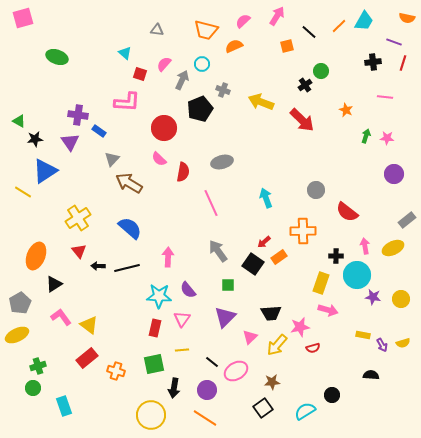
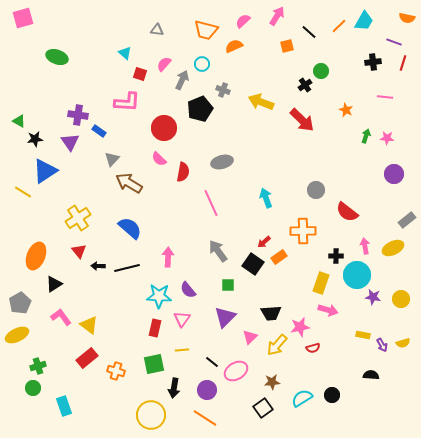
cyan semicircle at (305, 411): moved 3 px left, 13 px up
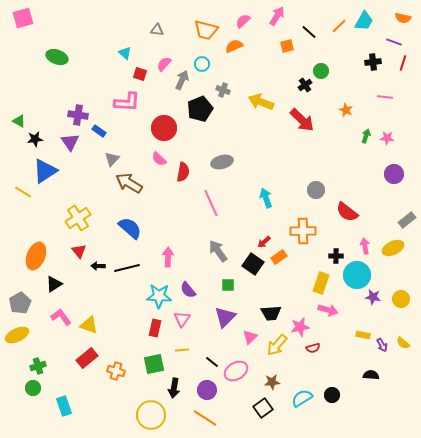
orange semicircle at (407, 18): moved 4 px left
yellow triangle at (89, 325): rotated 18 degrees counterclockwise
yellow semicircle at (403, 343): rotated 56 degrees clockwise
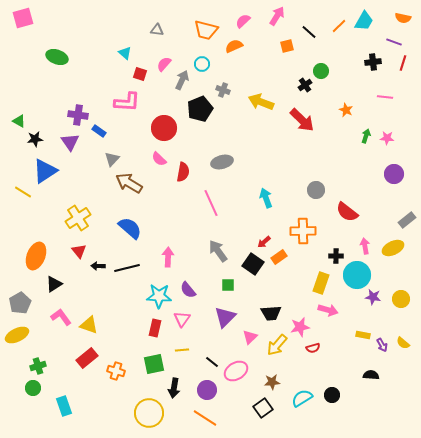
yellow circle at (151, 415): moved 2 px left, 2 px up
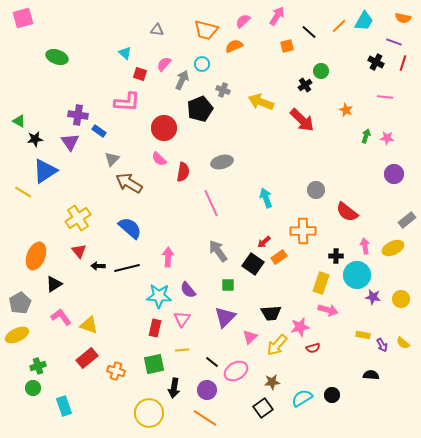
black cross at (373, 62): moved 3 px right; rotated 35 degrees clockwise
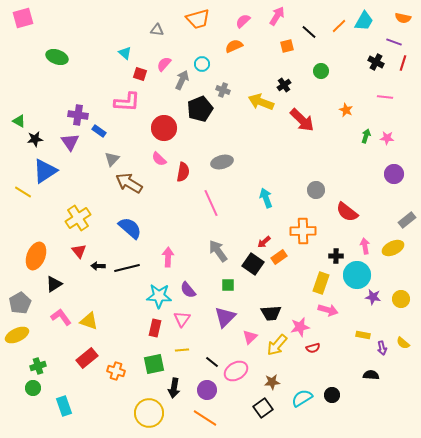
orange trapezoid at (206, 30): moved 8 px left, 11 px up; rotated 30 degrees counterclockwise
black cross at (305, 85): moved 21 px left
yellow triangle at (89, 325): moved 4 px up
purple arrow at (382, 345): moved 3 px down; rotated 16 degrees clockwise
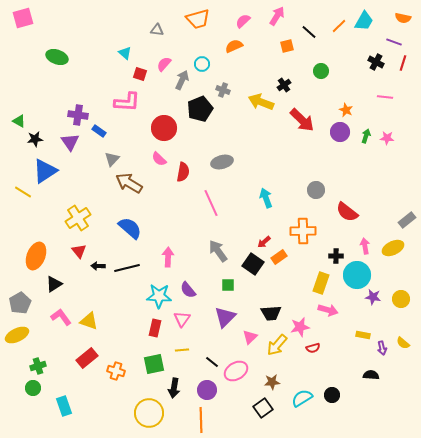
purple circle at (394, 174): moved 54 px left, 42 px up
orange line at (205, 418): moved 4 px left, 2 px down; rotated 55 degrees clockwise
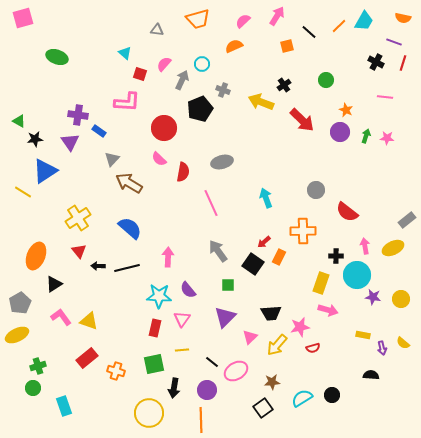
green circle at (321, 71): moved 5 px right, 9 px down
orange rectangle at (279, 257): rotated 28 degrees counterclockwise
